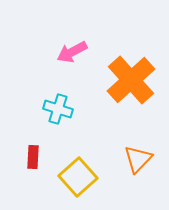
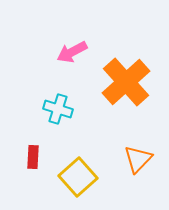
orange cross: moved 5 px left, 2 px down
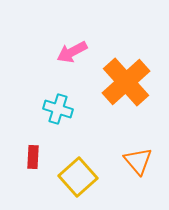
orange triangle: moved 2 px down; rotated 24 degrees counterclockwise
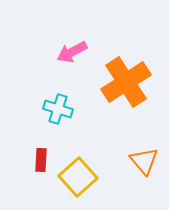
orange cross: rotated 9 degrees clockwise
red rectangle: moved 8 px right, 3 px down
orange triangle: moved 6 px right
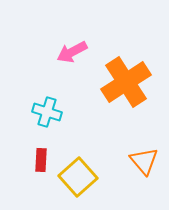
cyan cross: moved 11 px left, 3 px down
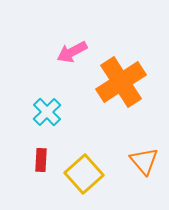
orange cross: moved 5 px left
cyan cross: rotated 28 degrees clockwise
yellow square: moved 6 px right, 3 px up
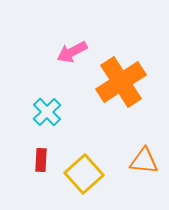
orange triangle: rotated 44 degrees counterclockwise
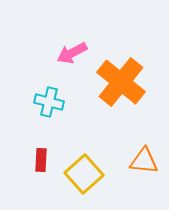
pink arrow: moved 1 px down
orange cross: rotated 18 degrees counterclockwise
cyan cross: moved 2 px right, 10 px up; rotated 32 degrees counterclockwise
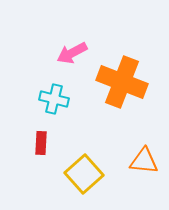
orange cross: moved 1 px right; rotated 18 degrees counterclockwise
cyan cross: moved 5 px right, 3 px up
red rectangle: moved 17 px up
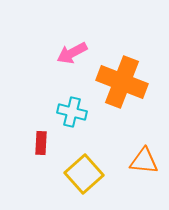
cyan cross: moved 18 px right, 13 px down
